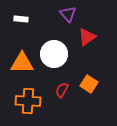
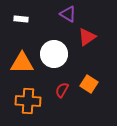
purple triangle: rotated 18 degrees counterclockwise
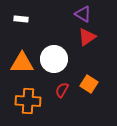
purple triangle: moved 15 px right
white circle: moved 5 px down
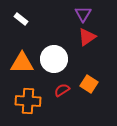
purple triangle: rotated 30 degrees clockwise
white rectangle: rotated 32 degrees clockwise
red semicircle: rotated 28 degrees clockwise
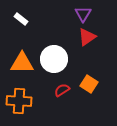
orange cross: moved 9 px left
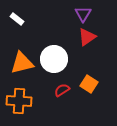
white rectangle: moved 4 px left
orange triangle: rotated 15 degrees counterclockwise
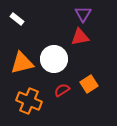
red triangle: moved 7 px left; rotated 24 degrees clockwise
orange square: rotated 24 degrees clockwise
orange cross: moved 10 px right; rotated 20 degrees clockwise
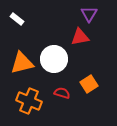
purple triangle: moved 6 px right
red semicircle: moved 3 px down; rotated 49 degrees clockwise
